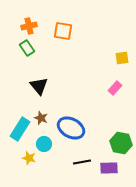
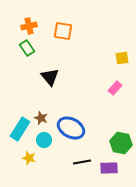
black triangle: moved 11 px right, 9 px up
cyan circle: moved 4 px up
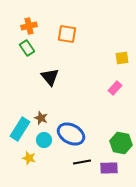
orange square: moved 4 px right, 3 px down
blue ellipse: moved 6 px down
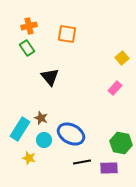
yellow square: rotated 32 degrees counterclockwise
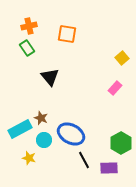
cyan rectangle: rotated 30 degrees clockwise
green hexagon: rotated 20 degrees clockwise
black line: moved 2 px right, 2 px up; rotated 72 degrees clockwise
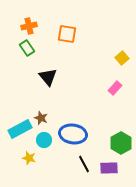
black triangle: moved 2 px left
blue ellipse: moved 2 px right; rotated 20 degrees counterclockwise
black line: moved 4 px down
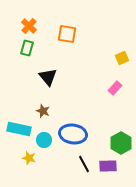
orange cross: rotated 35 degrees counterclockwise
green rectangle: rotated 49 degrees clockwise
yellow square: rotated 16 degrees clockwise
brown star: moved 2 px right, 7 px up
cyan rectangle: moved 1 px left; rotated 40 degrees clockwise
purple rectangle: moved 1 px left, 2 px up
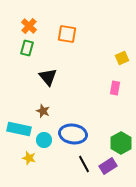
pink rectangle: rotated 32 degrees counterclockwise
purple rectangle: rotated 30 degrees counterclockwise
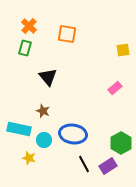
green rectangle: moved 2 px left
yellow square: moved 1 px right, 8 px up; rotated 16 degrees clockwise
pink rectangle: rotated 40 degrees clockwise
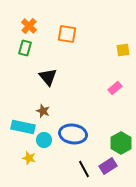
cyan rectangle: moved 4 px right, 2 px up
black line: moved 5 px down
